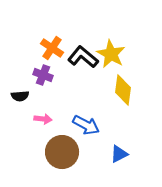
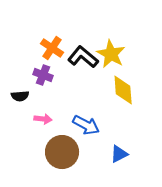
yellow diamond: rotated 12 degrees counterclockwise
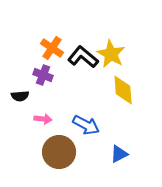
brown circle: moved 3 px left
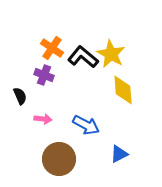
purple cross: moved 1 px right
black semicircle: rotated 108 degrees counterclockwise
brown circle: moved 7 px down
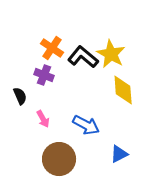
pink arrow: rotated 54 degrees clockwise
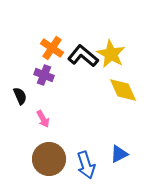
black L-shape: moved 1 px up
yellow diamond: rotated 20 degrees counterclockwise
blue arrow: moved 40 px down; rotated 44 degrees clockwise
brown circle: moved 10 px left
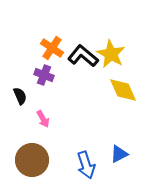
brown circle: moved 17 px left, 1 px down
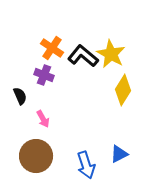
yellow diamond: rotated 56 degrees clockwise
brown circle: moved 4 px right, 4 px up
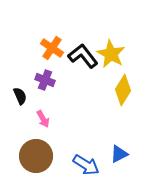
black L-shape: rotated 12 degrees clockwise
purple cross: moved 1 px right, 5 px down
blue arrow: rotated 40 degrees counterclockwise
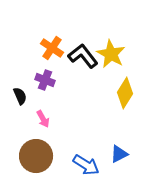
yellow diamond: moved 2 px right, 3 px down
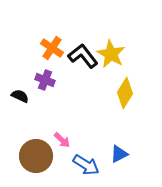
black semicircle: rotated 42 degrees counterclockwise
pink arrow: moved 19 px right, 21 px down; rotated 18 degrees counterclockwise
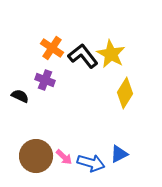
pink arrow: moved 2 px right, 17 px down
blue arrow: moved 5 px right, 2 px up; rotated 16 degrees counterclockwise
